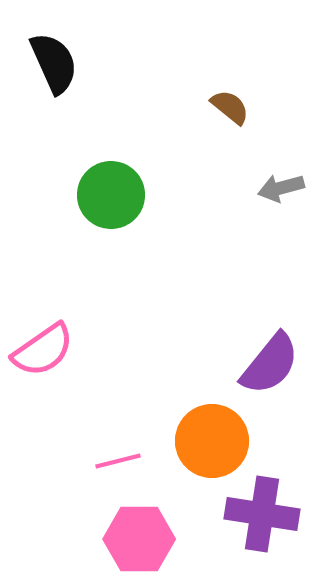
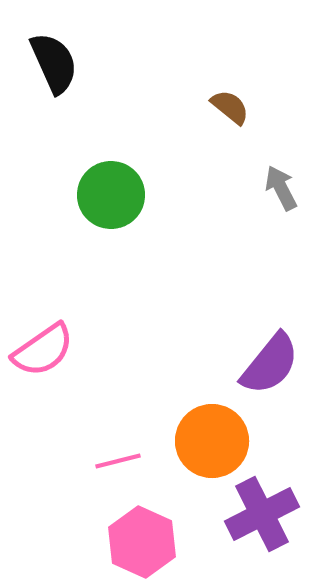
gray arrow: rotated 78 degrees clockwise
purple cross: rotated 36 degrees counterclockwise
pink hexagon: moved 3 px right, 3 px down; rotated 24 degrees clockwise
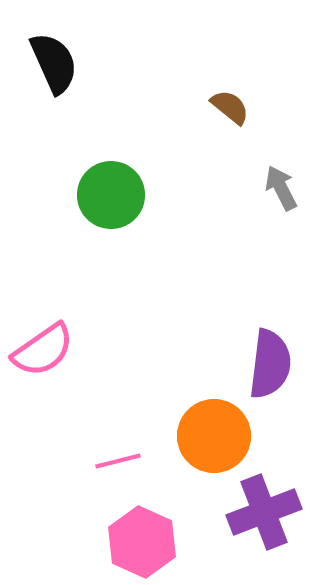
purple semicircle: rotated 32 degrees counterclockwise
orange circle: moved 2 px right, 5 px up
purple cross: moved 2 px right, 2 px up; rotated 6 degrees clockwise
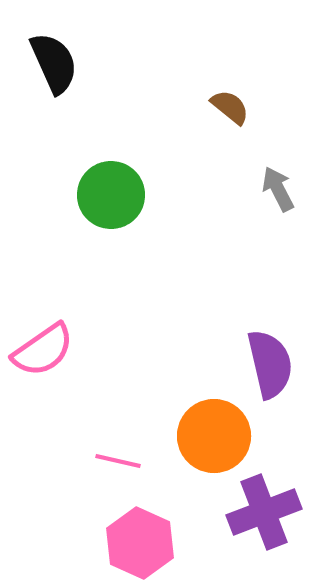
gray arrow: moved 3 px left, 1 px down
purple semicircle: rotated 20 degrees counterclockwise
pink line: rotated 27 degrees clockwise
pink hexagon: moved 2 px left, 1 px down
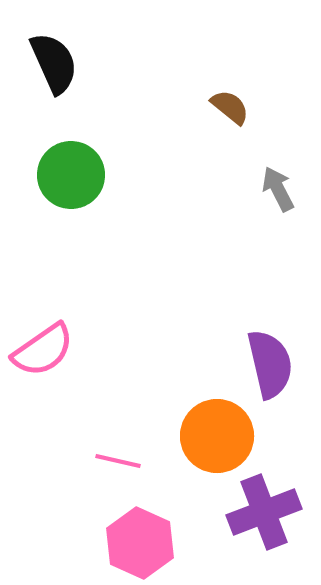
green circle: moved 40 px left, 20 px up
orange circle: moved 3 px right
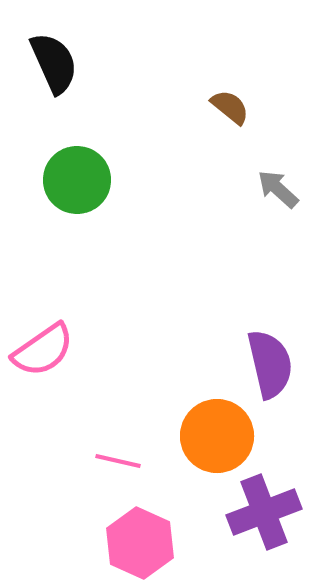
green circle: moved 6 px right, 5 px down
gray arrow: rotated 21 degrees counterclockwise
